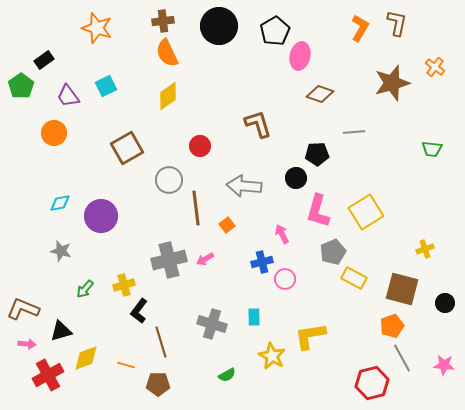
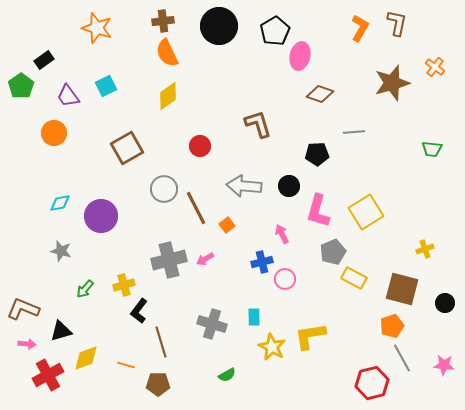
black circle at (296, 178): moved 7 px left, 8 px down
gray circle at (169, 180): moved 5 px left, 9 px down
brown line at (196, 208): rotated 20 degrees counterclockwise
yellow star at (272, 356): moved 9 px up
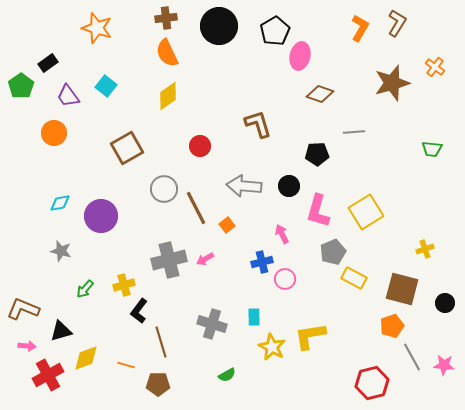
brown cross at (163, 21): moved 3 px right, 3 px up
brown L-shape at (397, 23): rotated 20 degrees clockwise
black rectangle at (44, 60): moved 4 px right, 3 px down
cyan square at (106, 86): rotated 25 degrees counterclockwise
pink arrow at (27, 344): moved 2 px down
gray line at (402, 358): moved 10 px right, 1 px up
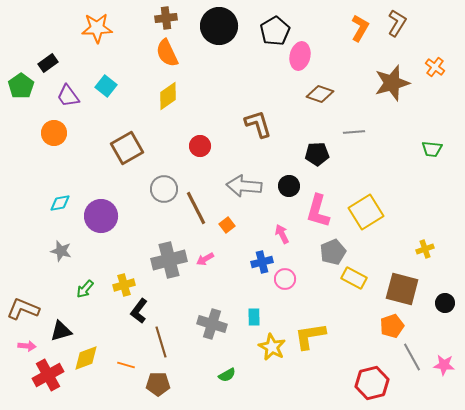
orange star at (97, 28): rotated 20 degrees counterclockwise
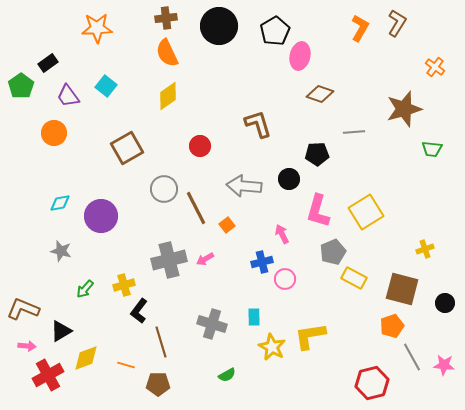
brown star at (392, 83): moved 12 px right, 26 px down
black circle at (289, 186): moved 7 px up
black triangle at (61, 331): rotated 15 degrees counterclockwise
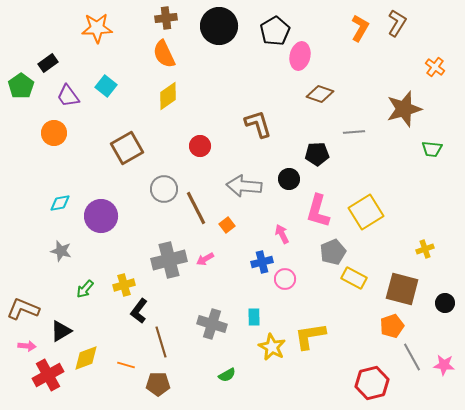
orange semicircle at (167, 53): moved 3 px left, 1 px down
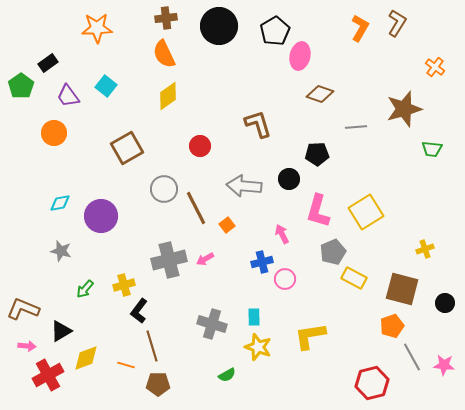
gray line at (354, 132): moved 2 px right, 5 px up
brown line at (161, 342): moved 9 px left, 4 px down
yellow star at (272, 347): moved 14 px left; rotated 8 degrees counterclockwise
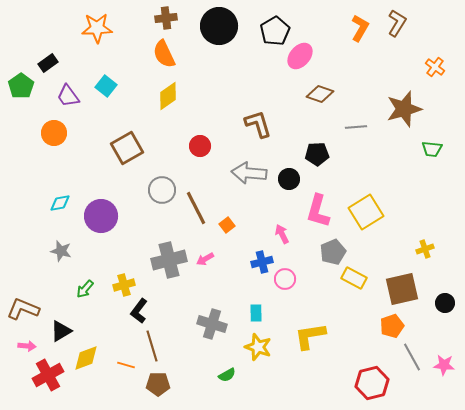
pink ellipse at (300, 56): rotated 28 degrees clockwise
gray arrow at (244, 186): moved 5 px right, 13 px up
gray circle at (164, 189): moved 2 px left, 1 px down
brown square at (402, 289): rotated 28 degrees counterclockwise
cyan rectangle at (254, 317): moved 2 px right, 4 px up
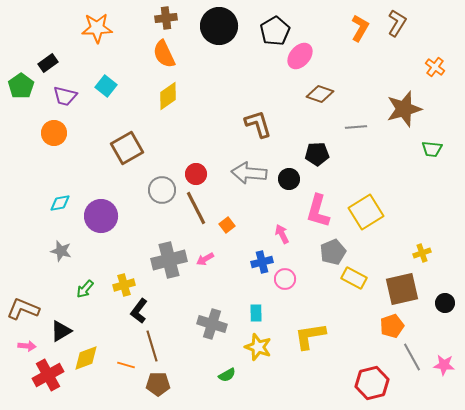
purple trapezoid at (68, 96): moved 3 px left; rotated 40 degrees counterclockwise
red circle at (200, 146): moved 4 px left, 28 px down
yellow cross at (425, 249): moved 3 px left, 4 px down
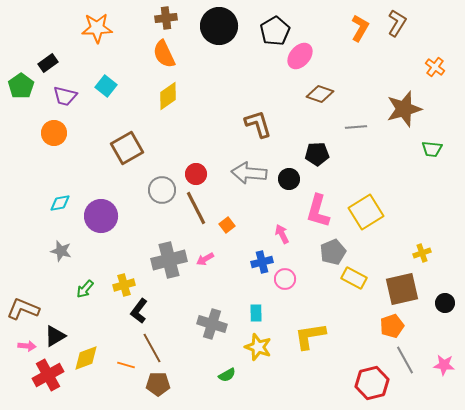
black triangle at (61, 331): moved 6 px left, 5 px down
brown line at (152, 346): moved 2 px down; rotated 12 degrees counterclockwise
gray line at (412, 357): moved 7 px left, 3 px down
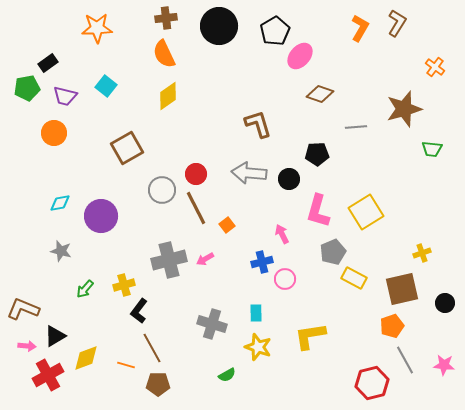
green pentagon at (21, 86): moved 6 px right, 2 px down; rotated 25 degrees clockwise
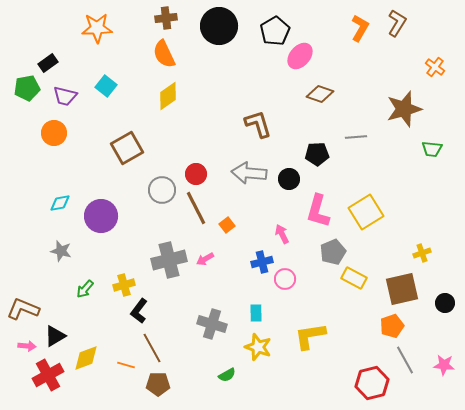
gray line at (356, 127): moved 10 px down
